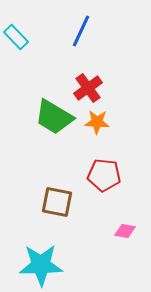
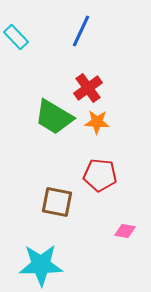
red pentagon: moved 4 px left
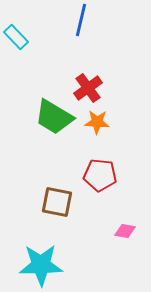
blue line: moved 11 px up; rotated 12 degrees counterclockwise
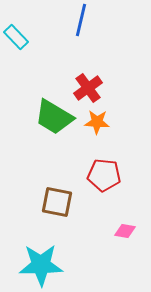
red pentagon: moved 4 px right
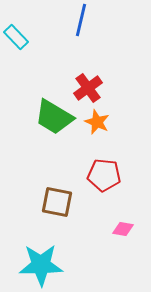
orange star: rotated 20 degrees clockwise
pink diamond: moved 2 px left, 2 px up
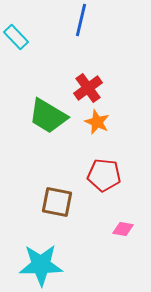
green trapezoid: moved 6 px left, 1 px up
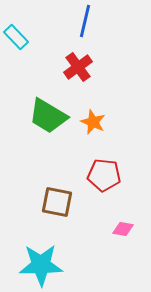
blue line: moved 4 px right, 1 px down
red cross: moved 10 px left, 21 px up
orange star: moved 4 px left
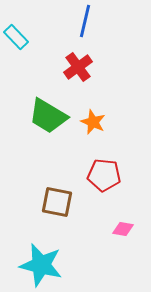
cyan star: rotated 15 degrees clockwise
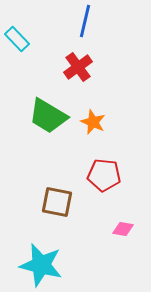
cyan rectangle: moved 1 px right, 2 px down
